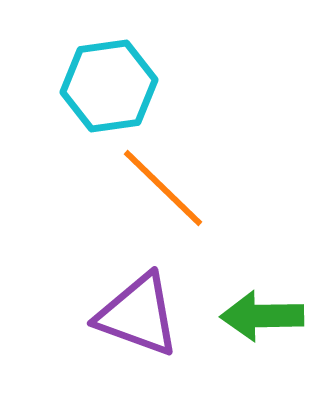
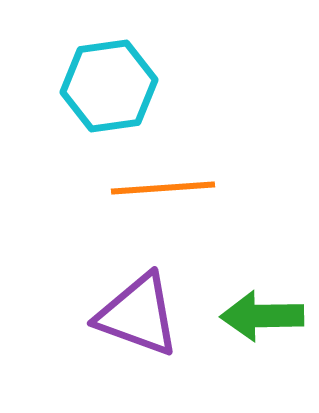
orange line: rotated 48 degrees counterclockwise
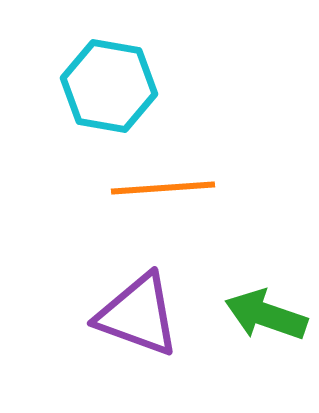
cyan hexagon: rotated 18 degrees clockwise
green arrow: moved 4 px right, 1 px up; rotated 20 degrees clockwise
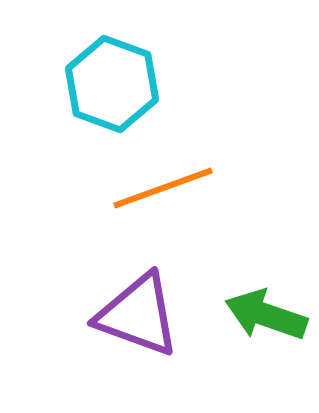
cyan hexagon: moved 3 px right, 2 px up; rotated 10 degrees clockwise
orange line: rotated 16 degrees counterclockwise
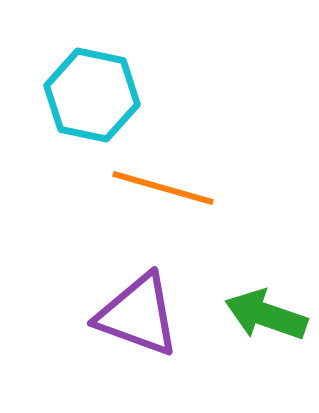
cyan hexagon: moved 20 px left, 11 px down; rotated 8 degrees counterclockwise
orange line: rotated 36 degrees clockwise
